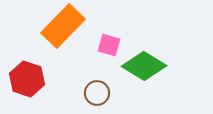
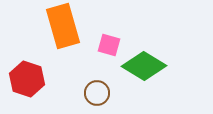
orange rectangle: rotated 60 degrees counterclockwise
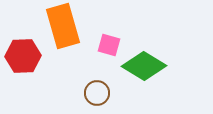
red hexagon: moved 4 px left, 23 px up; rotated 20 degrees counterclockwise
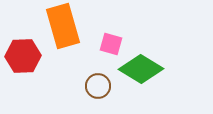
pink square: moved 2 px right, 1 px up
green diamond: moved 3 px left, 3 px down
brown circle: moved 1 px right, 7 px up
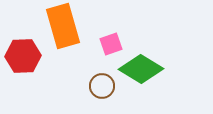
pink square: rotated 35 degrees counterclockwise
brown circle: moved 4 px right
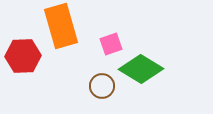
orange rectangle: moved 2 px left
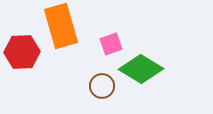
red hexagon: moved 1 px left, 4 px up
